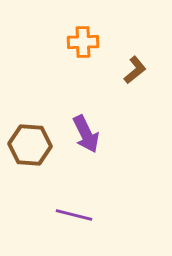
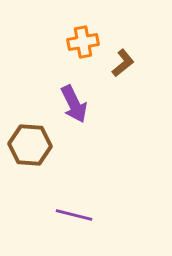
orange cross: rotated 8 degrees counterclockwise
brown L-shape: moved 12 px left, 7 px up
purple arrow: moved 12 px left, 30 px up
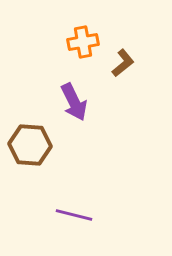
purple arrow: moved 2 px up
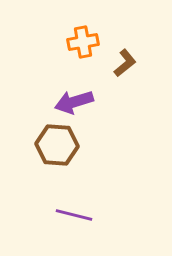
brown L-shape: moved 2 px right
purple arrow: rotated 99 degrees clockwise
brown hexagon: moved 27 px right
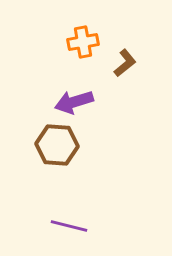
purple line: moved 5 px left, 11 px down
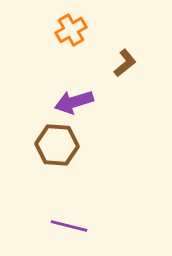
orange cross: moved 12 px left, 12 px up; rotated 20 degrees counterclockwise
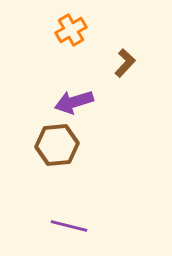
brown L-shape: rotated 8 degrees counterclockwise
brown hexagon: rotated 9 degrees counterclockwise
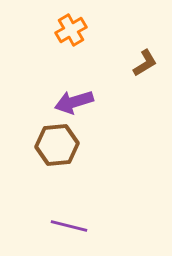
brown L-shape: moved 20 px right; rotated 16 degrees clockwise
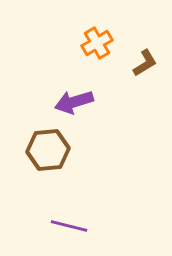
orange cross: moved 26 px right, 13 px down
brown hexagon: moved 9 px left, 5 px down
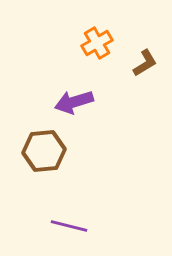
brown hexagon: moved 4 px left, 1 px down
